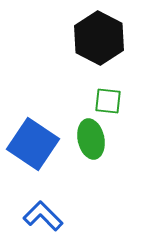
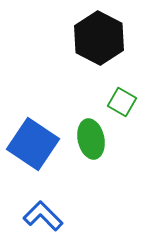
green square: moved 14 px right, 1 px down; rotated 24 degrees clockwise
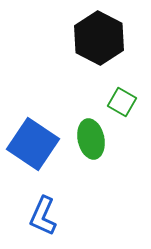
blue L-shape: rotated 111 degrees counterclockwise
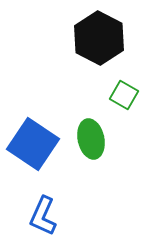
green square: moved 2 px right, 7 px up
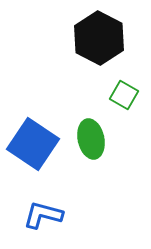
blue L-shape: moved 1 px up; rotated 81 degrees clockwise
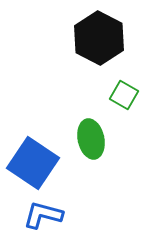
blue square: moved 19 px down
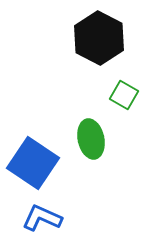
blue L-shape: moved 1 px left, 3 px down; rotated 9 degrees clockwise
